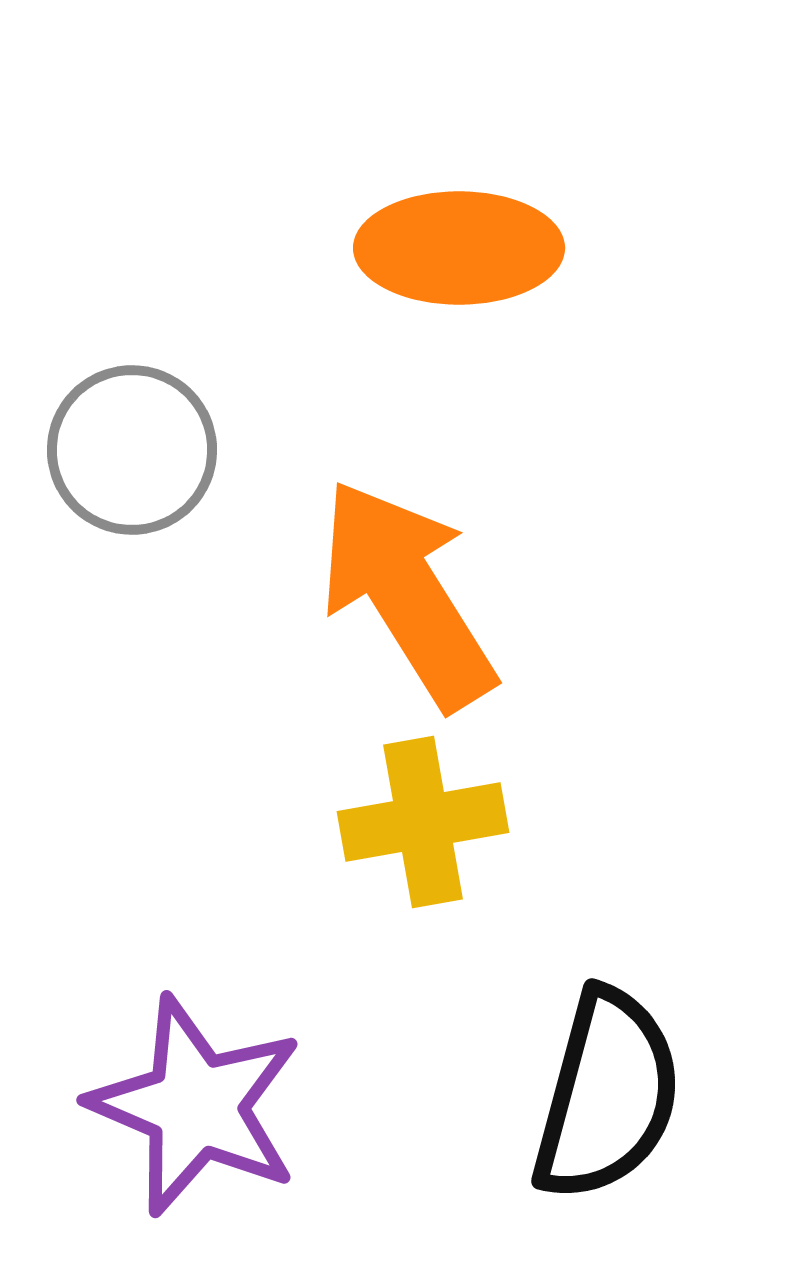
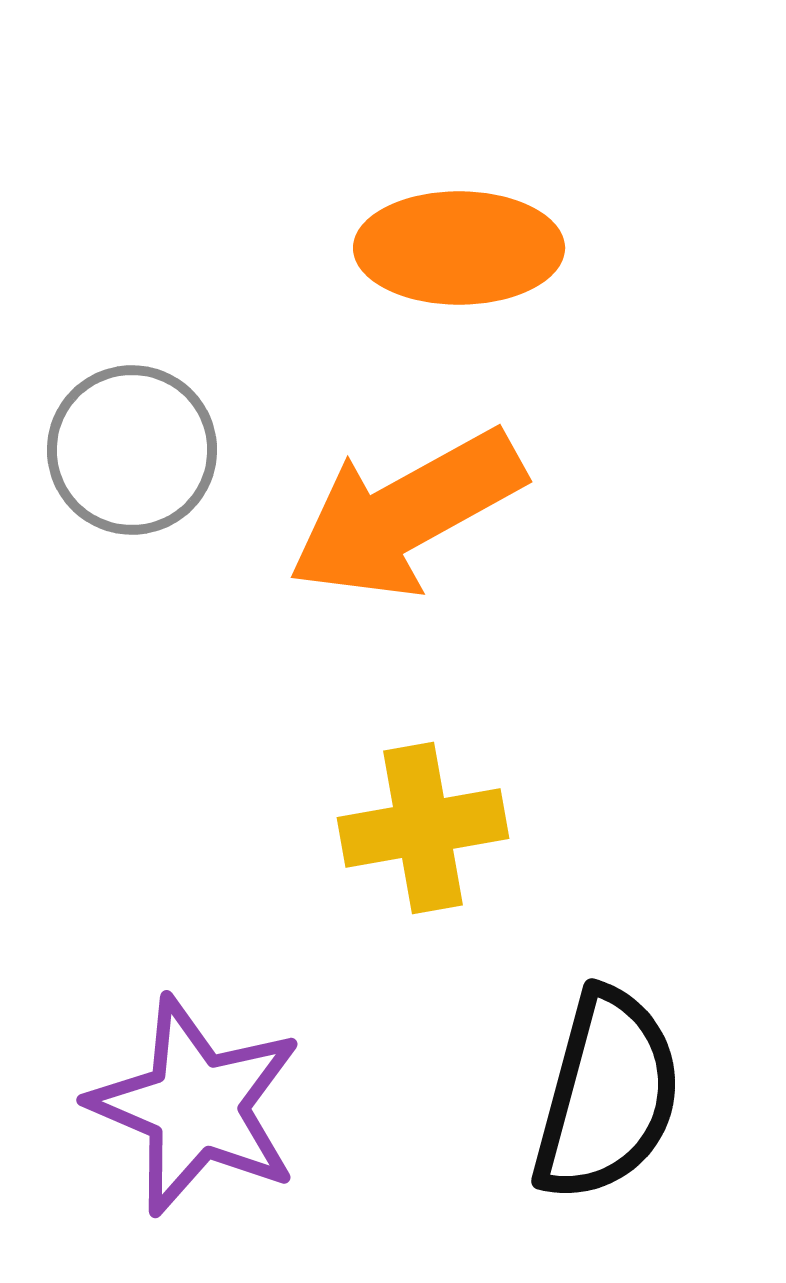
orange arrow: moved 1 px left, 80 px up; rotated 87 degrees counterclockwise
yellow cross: moved 6 px down
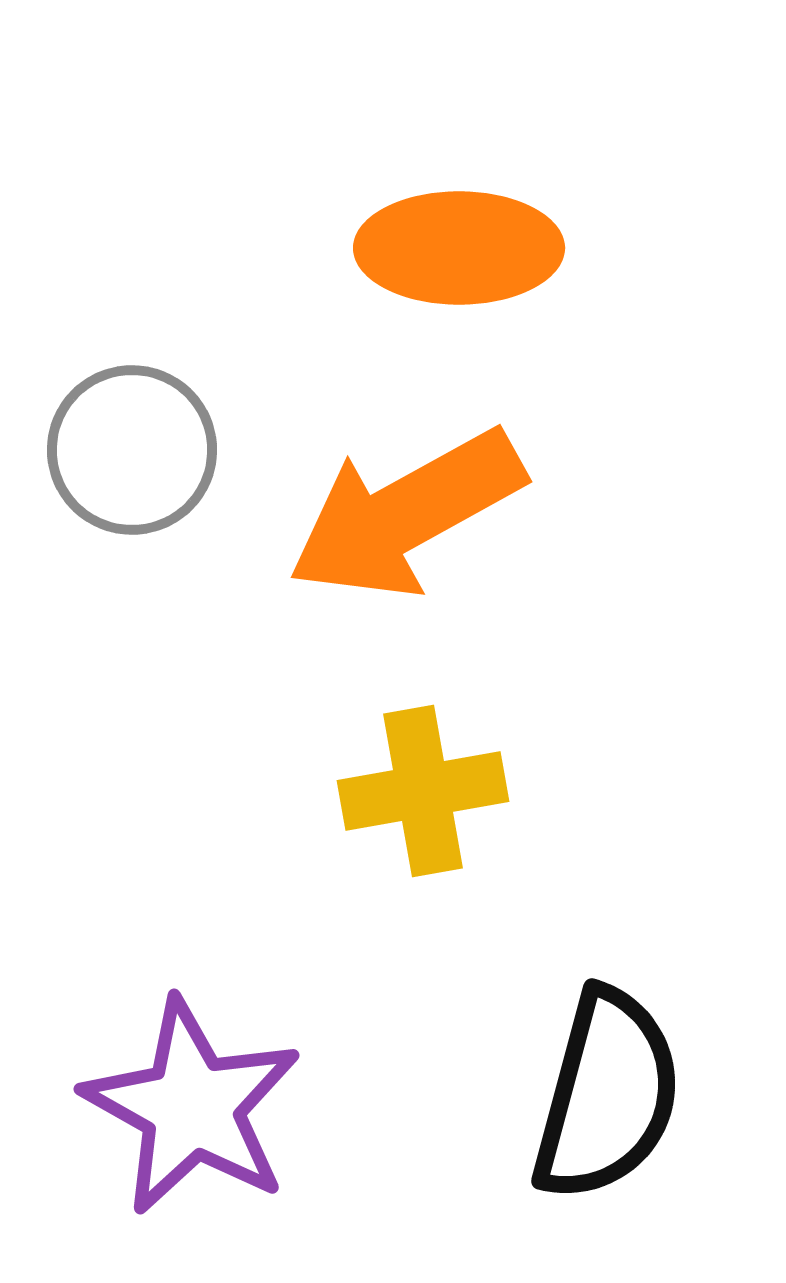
yellow cross: moved 37 px up
purple star: moved 4 px left, 1 px down; rotated 6 degrees clockwise
